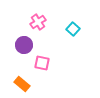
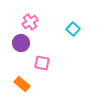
pink cross: moved 8 px left
purple circle: moved 3 px left, 2 px up
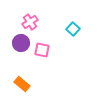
pink square: moved 13 px up
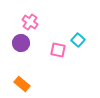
pink cross: rotated 21 degrees counterclockwise
cyan square: moved 5 px right, 11 px down
pink square: moved 16 px right
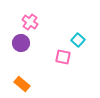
pink square: moved 5 px right, 7 px down
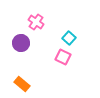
pink cross: moved 6 px right
cyan square: moved 9 px left, 2 px up
pink square: rotated 14 degrees clockwise
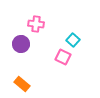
pink cross: moved 2 px down; rotated 28 degrees counterclockwise
cyan square: moved 4 px right, 2 px down
purple circle: moved 1 px down
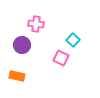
purple circle: moved 1 px right, 1 px down
pink square: moved 2 px left, 1 px down
orange rectangle: moved 5 px left, 8 px up; rotated 28 degrees counterclockwise
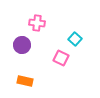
pink cross: moved 1 px right, 1 px up
cyan square: moved 2 px right, 1 px up
orange rectangle: moved 8 px right, 5 px down
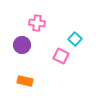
pink square: moved 2 px up
